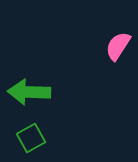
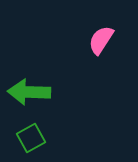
pink semicircle: moved 17 px left, 6 px up
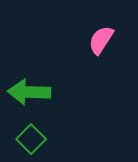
green square: moved 1 px down; rotated 16 degrees counterclockwise
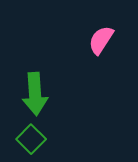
green arrow: moved 6 px right, 2 px down; rotated 96 degrees counterclockwise
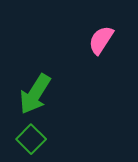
green arrow: rotated 36 degrees clockwise
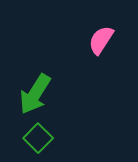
green square: moved 7 px right, 1 px up
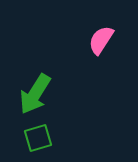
green square: rotated 28 degrees clockwise
